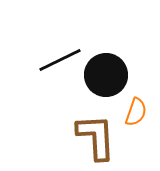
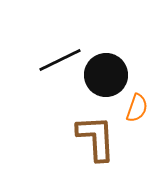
orange semicircle: moved 1 px right, 4 px up
brown L-shape: moved 1 px down
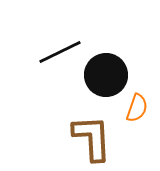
black line: moved 8 px up
brown L-shape: moved 4 px left
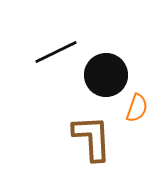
black line: moved 4 px left
